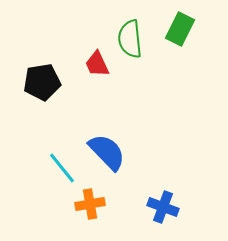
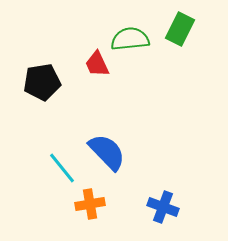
green semicircle: rotated 90 degrees clockwise
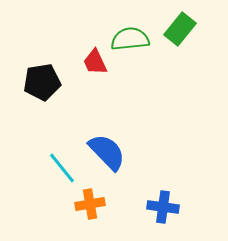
green rectangle: rotated 12 degrees clockwise
red trapezoid: moved 2 px left, 2 px up
blue cross: rotated 12 degrees counterclockwise
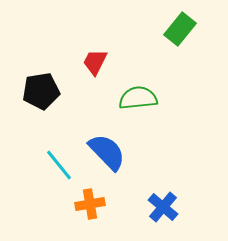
green semicircle: moved 8 px right, 59 px down
red trapezoid: rotated 52 degrees clockwise
black pentagon: moved 1 px left, 9 px down
cyan line: moved 3 px left, 3 px up
blue cross: rotated 32 degrees clockwise
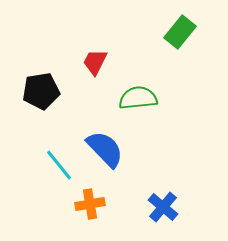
green rectangle: moved 3 px down
blue semicircle: moved 2 px left, 3 px up
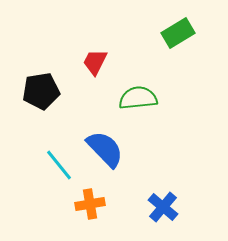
green rectangle: moved 2 px left, 1 px down; rotated 20 degrees clockwise
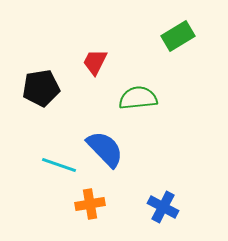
green rectangle: moved 3 px down
black pentagon: moved 3 px up
cyan line: rotated 32 degrees counterclockwise
blue cross: rotated 12 degrees counterclockwise
